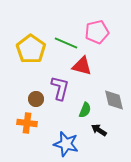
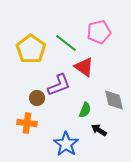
pink pentagon: moved 2 px right
green line: rotated 15 degrees clockwise
red triangle: moved 2 px right, 1 px down; rotated 20 degrees clockwise
purple L-shape: moved 1 px left, 3 px up; rotated 55 degrees clockwise
brown circle: moved 1 px right, 1 px up
blue star: rotated 20 degrees clockwise
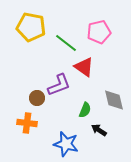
yellow pentagon: moved 22 px up; rotated 24 degrees counterclockwise
blue star: rotated 20 degrees counterclockwise
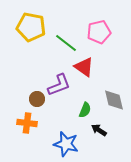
brown circle: moved 1 px down
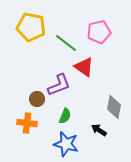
gray diamond: moved 7 px down; rotated 25 degrees clockwise
green semicircle: moved 20 px left, 6 px down
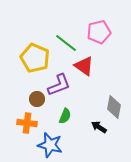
yellow pentagon: moved 4 px right, 31 px down; rotated 12 degrees clockwise
red triangle: moved 1 px up
black arrow: moved 3 px up
blue star: moved 16 px left, 1 px down
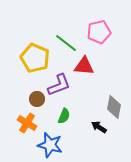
red triangle: rotated 30 degrees counterclockwise
green semicircle: moved 1 px left
orange cross: rotated 24 degrees clockwise
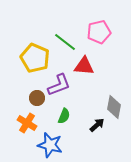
green line: moved 1 px left, 1 px up
brown circle: moved 1 px up
black arrow: moved 2 px left, 2 px up; rotated 105 degrees clockwise
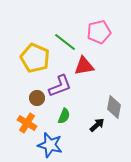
red triangle: rotated 15 degrees counterclockwise
purple L-shape: moved 1 px right, 1 px down
